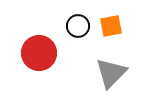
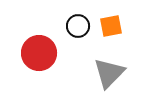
gray triangle: moved 2 px left
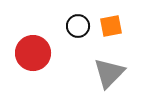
red circle: moved 6 px left
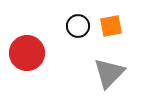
red circle: moved 6 px left
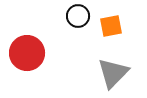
black circle: moved 10 px up
gray triangle: moved 4 px right
